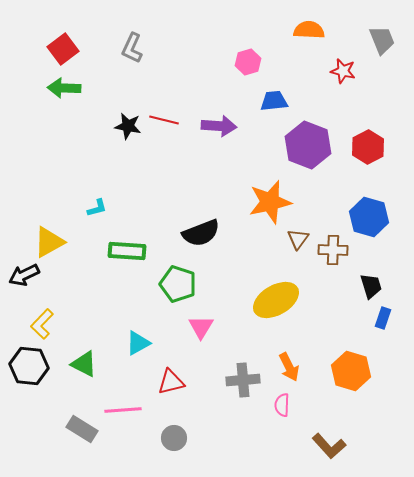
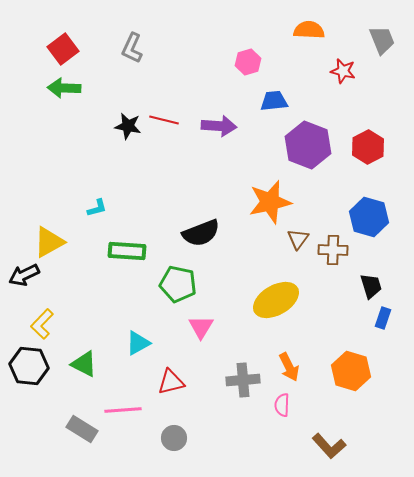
green pentagon: rotated 6 degrees counterclockwise
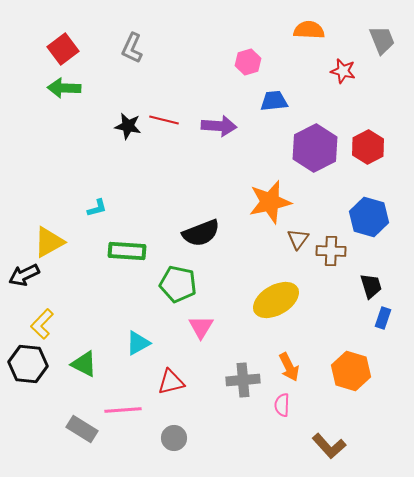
purple hexagon: moved 7 px right, 3 px down; rotated 12 degrees clockwise
brown cross: moved 2 px left, 1 px down
black hexagon: moved 1 px left, 2 px up
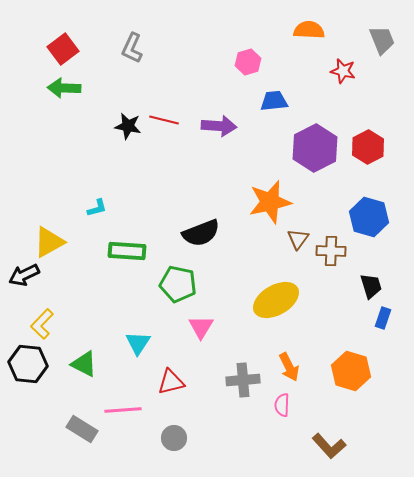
cyan triangle: rotated 28 degrees counterclockwise
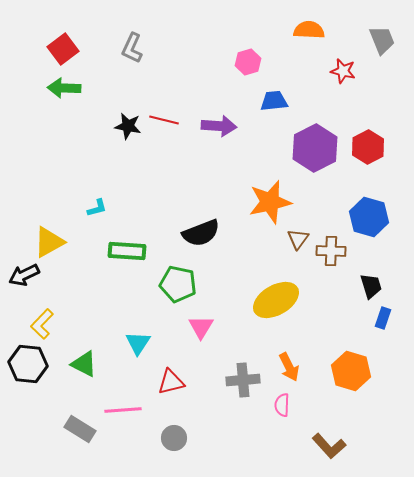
gray rectangle: moved 2 px left
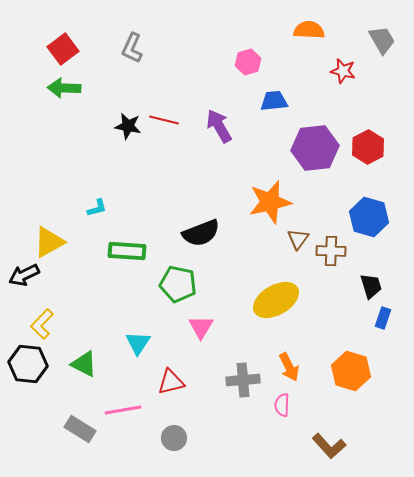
gray trapezoid: rotated 8 degrees counterclockwise
purple arrow: rotated 124 degrees counterclockwise
purple hexagon: rotated 21 degrees clockwise
pink line: rotated 6 degrees counterclockwise
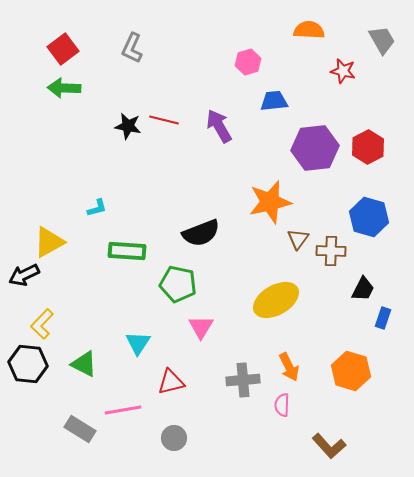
black trapezoid: moved 8 px left, 3 px down; rotated 44 degrees clockwise
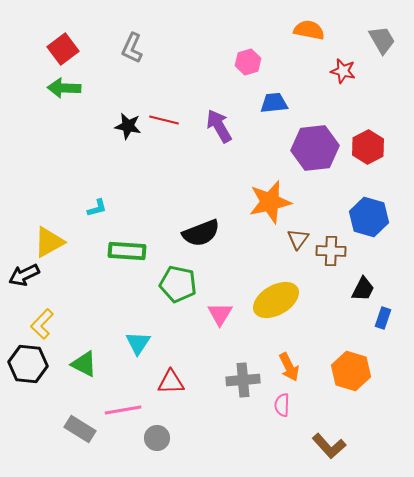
orange semicircle: rotated 8 degrees clockwise
blue trapezoid: moved 2 px down
pink triangle: moved 19 px right, 13 px up
red triangle: rotated 12 degrees clockwise
gray circle: moved 17 px left
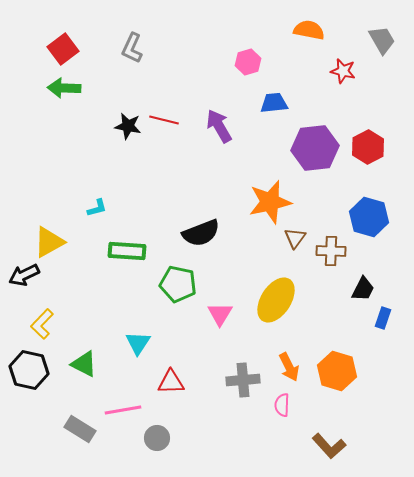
brown triangle: moved 3 px left, 1 px up
yellow ellipse: rotated 27 degrees counterclockwise
black hexagon: moved 1 px right, 6 px down; rotated 6 degrees clockwise
orange hexagon: moved 14 px left
